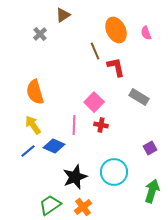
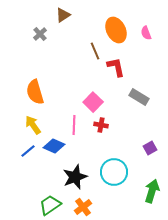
pink square: moved 1 px left
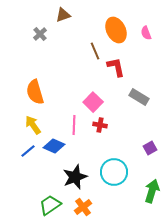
brown triangle: rotated 14 degrees clockwise
red cross: moved 1 px left
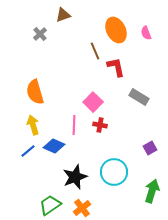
yellow arrow: rotated 18 degrees clockwise
orange cross: moved 1 px left, 1 px down
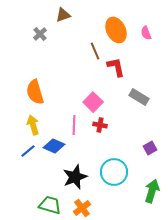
green trapezoid: rotated 50 degrees clockwise
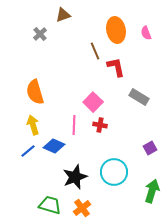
orange ellipse: rotated 15 degrees clockwise
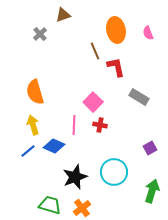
pink semicircle: moved 2 px right
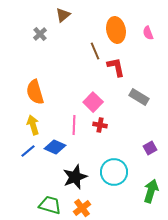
brown triangle: rotated 21 degrees counterclockwise
blue diamond: moved 1 px right, 1 px down
green arrow: moved 1 px left
